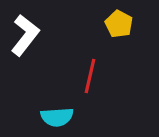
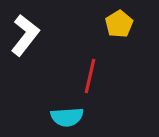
yellow pentagon: rotated 12 degrees clockwise
cyan semicircle: moved 10 px right
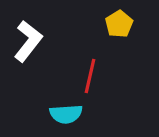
white L-shape: moved 3 px right, 6 px down
cyan semicircle: moved 1 px left, 3 px up
